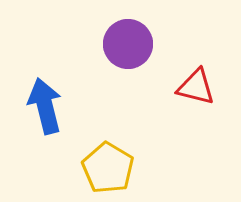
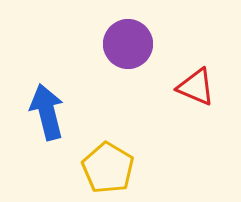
red triangle: rotated 9 degrees clockwise
blue arrow: moved 2 px right, 6 px down
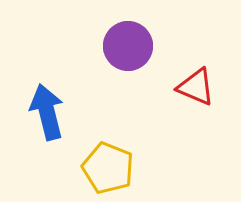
purple circle: moved 2 px down
yellow pentagon: rotated 9 degrees counterclockwise
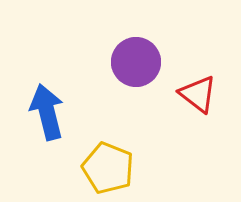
purple circle: moved 8 px right, 16 px down
red triangle: moved 2 px right, 7 px down; rotated 15 degrees clockwise
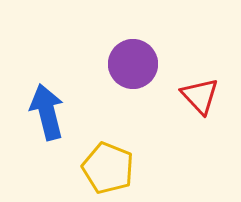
purple circle: moved 3 px left, 2 px down
red triangle: moved 2 px right, 2 px down; rotated 9 degrees clockwise
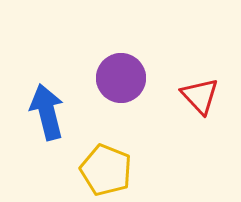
purple circle: moved 12 px left, 14 px down
yellow pentagon: moved 2 px left, 2 px down
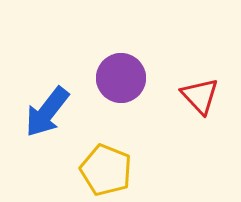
blue arrow: rotated 128 degrees counterclockwise
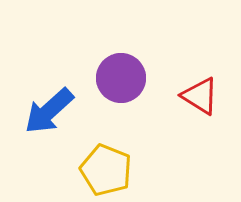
red triangle: rotated 15 degrees counterclockwise
blue arrow: moved 2 px right, 1 px up; rotated 10 degrees clockwise
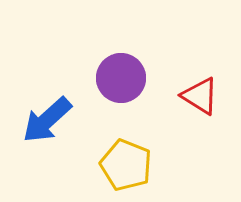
blue arrow: moved 2 px left, 9 px down
yellow pentagon: moved 20 px right, 5 px up
